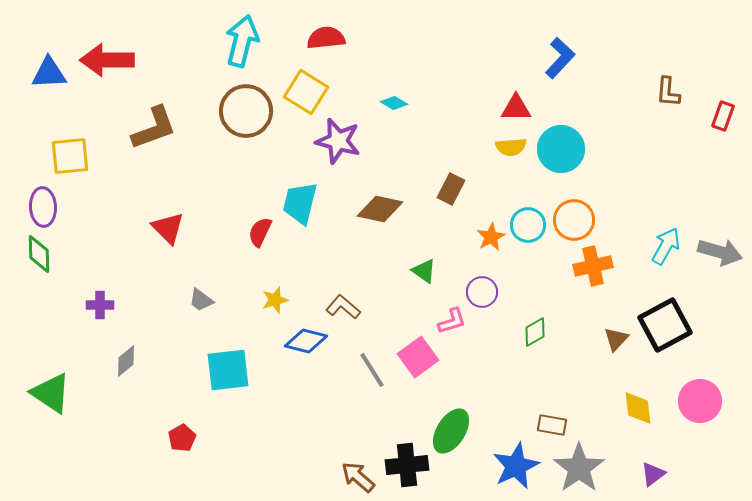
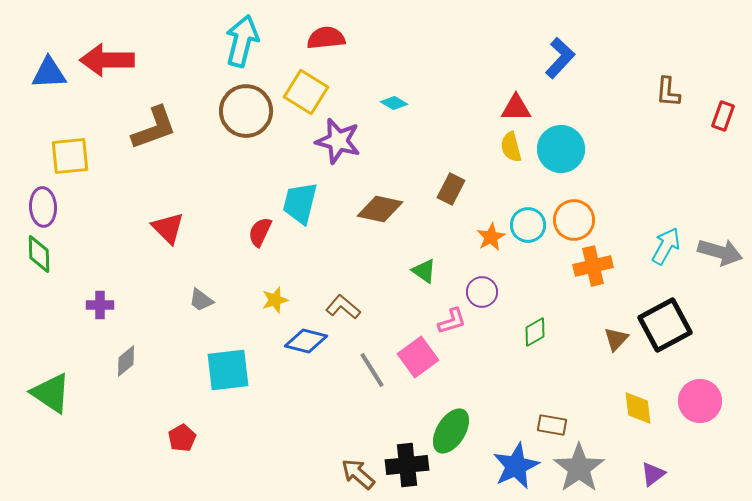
yellow semicircle at (511, 147): rotated 80 degrees clockwise
brown arrow at (358, 477): moved 3 px up
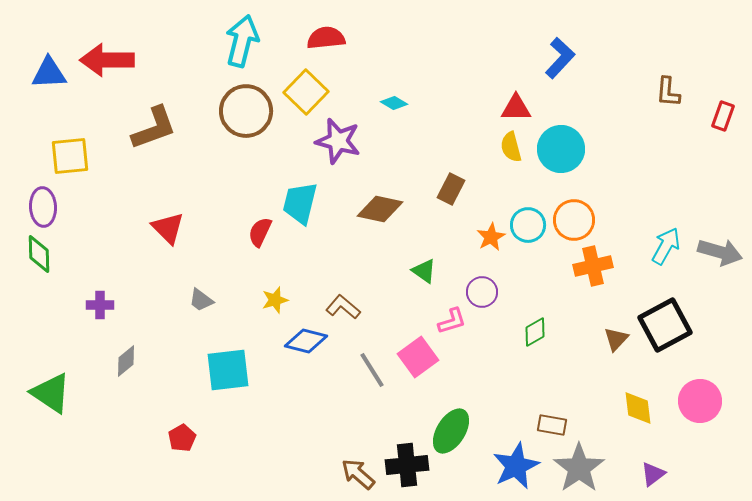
yellow square at (306, 92): rotated 12 degrees clockwise
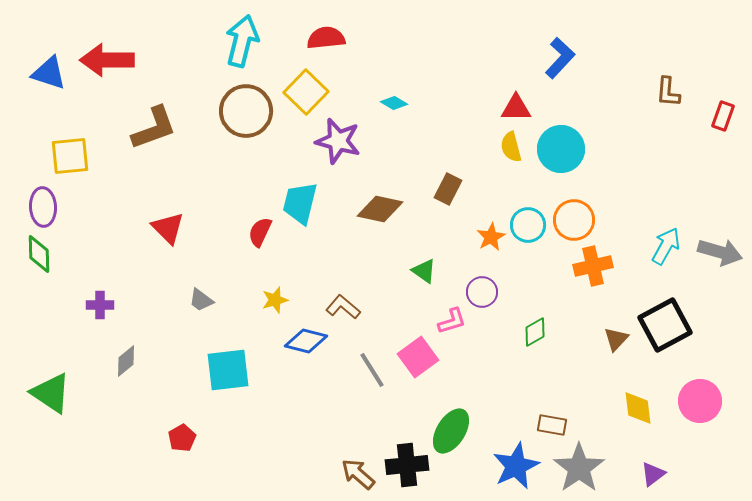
blue triangle at (49, 73): rotated 21 degrees clockwise
brown rectangle at (451, 189): moved 3 px left
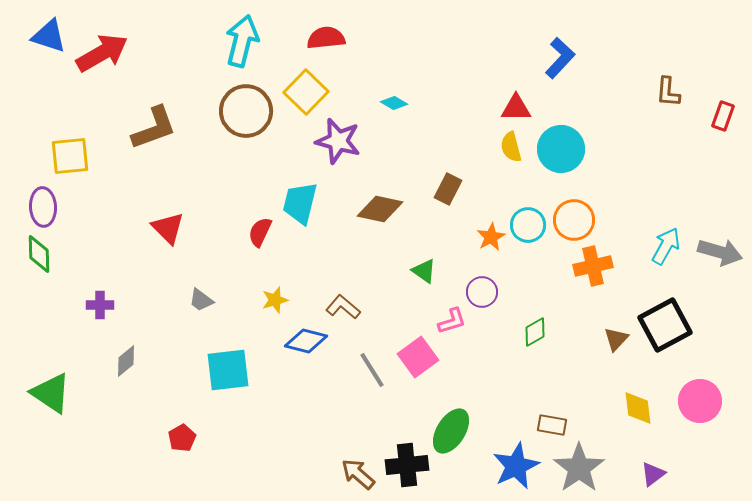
red arrow at (107, 60): moved 5 px left, 7 px up; rotated 150 degrees clockwise
blue triangle at (49, 73): moved 37 px up
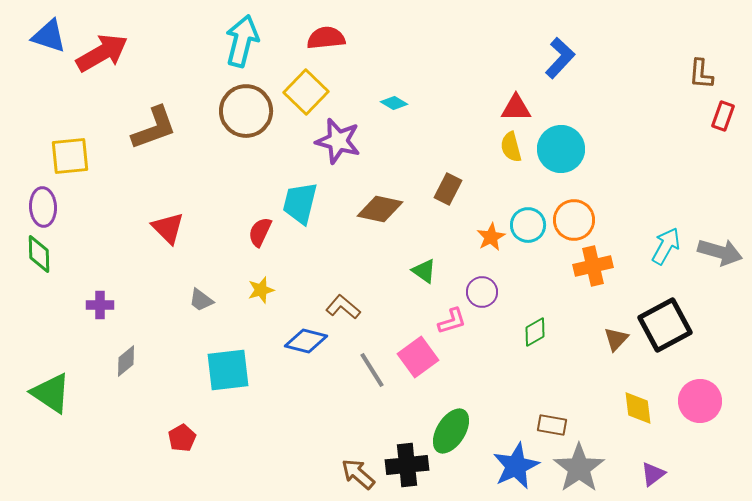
brown L-shape at (668, 92): moved 33 px right, 18 px up
yellow star at (275, 300): moved 14 px left, 10 px up
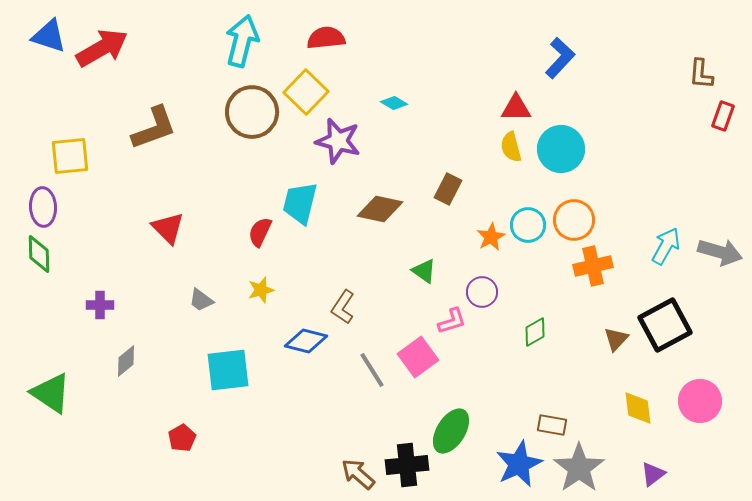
red arrow at (102, 53): moved 5 px up
brown circle at (246, 111): moved 6 px right, 1 px down
brown L-shape at (343, 307): rotated 96 degrees counterclockwise
blue star at (516, 466): moved 3 px right, 2 px up
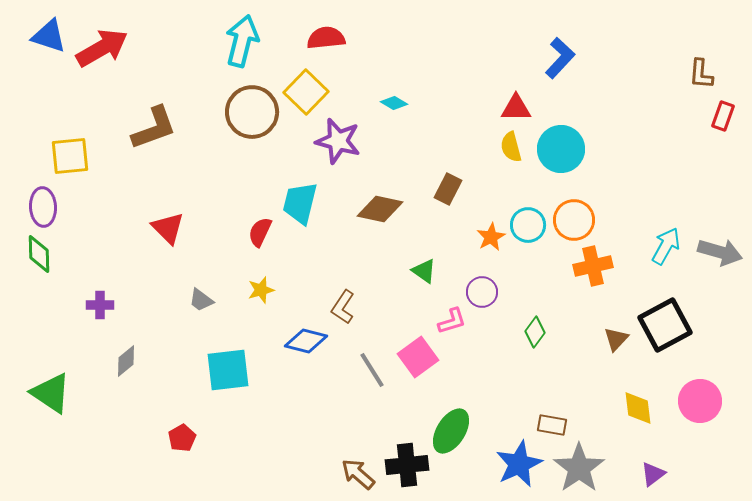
green diamond at (535, 332): rotated 24 degrees counterclockwise
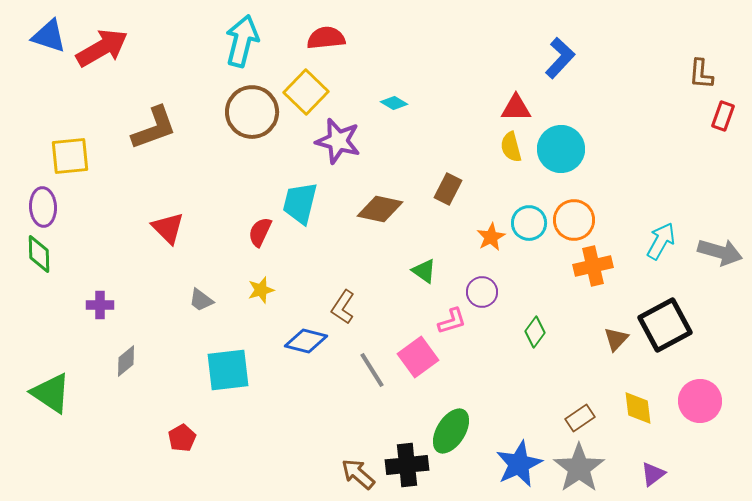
cyan circle at (528, 225): moved 1 px right, 2 px up
cyan arrow at (666, 246): moved 5 px left, 5 px up
brown rectangle at (552, 425): moved 28 px right, 7 px up; rotated 44 degrees counterclockwise
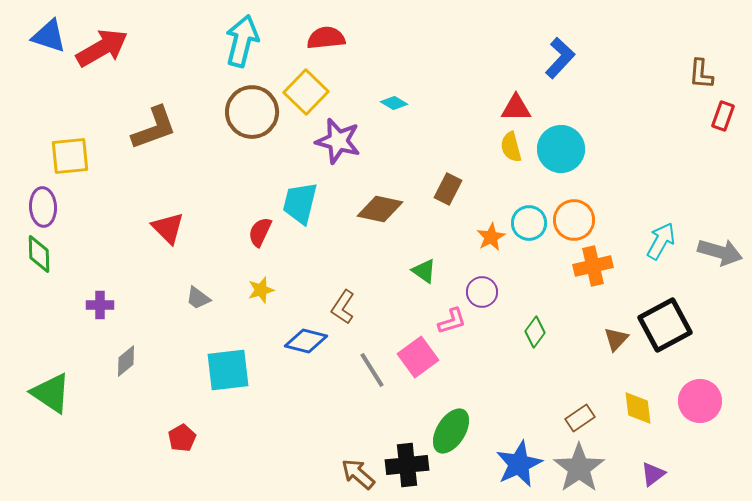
gray trapezoid at (201, 300): moved 3 px left, 2 px up
